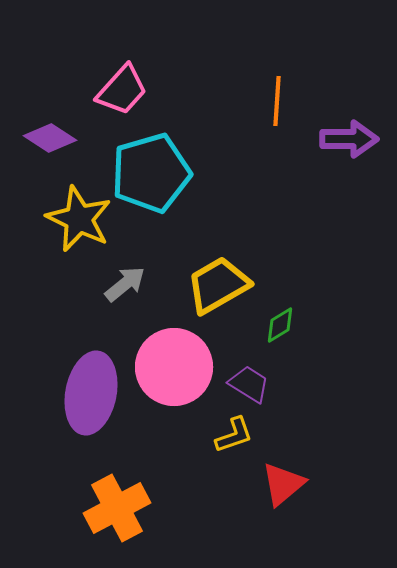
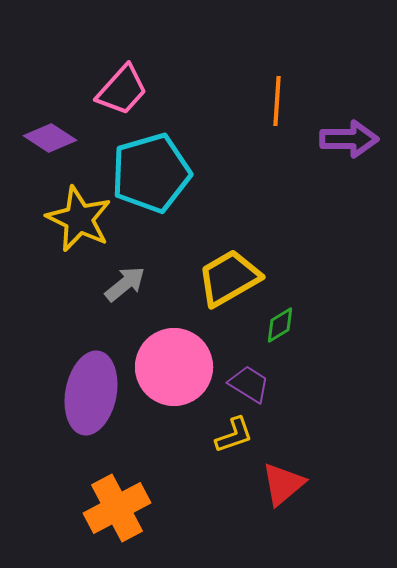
yellow trapezoid: moved 11 px right, 7 px up
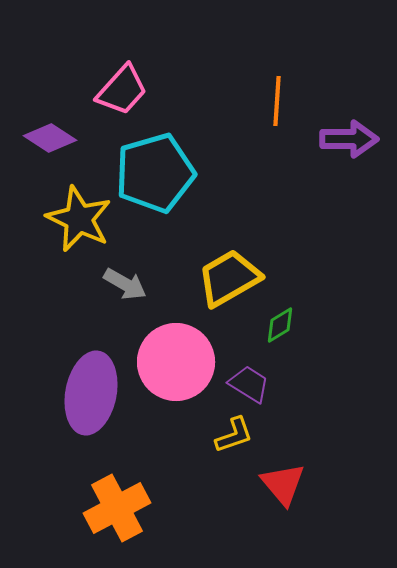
cyan pentagon: moved 4 px right
gray arrow: rotated 69 degrees clockwise
pink circle: moved 2 px right, 5 px up
red triangle: rotated 30 degrees counterclockwise
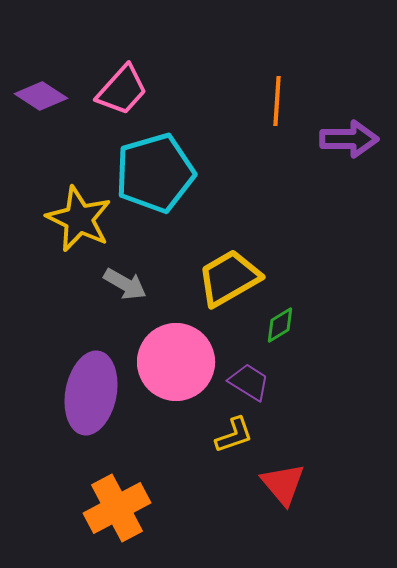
purple diamond: moved 9 px left, 42 px up
purple trapezoid: moved 2 px up
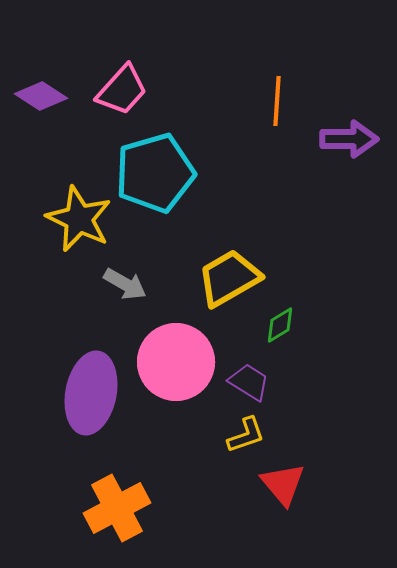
yellow L-shape: moved 12 px right
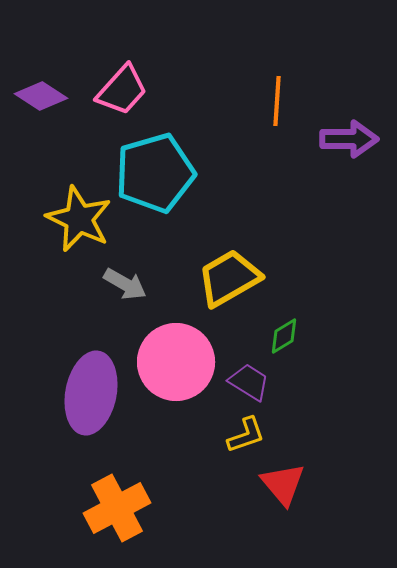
green diamond: moved 4 px right, 11 px down
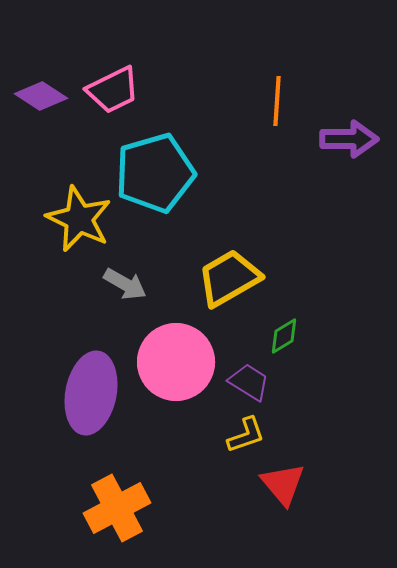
pink trapezoid: moved 9 px left; rotated 22 degrees clockwise
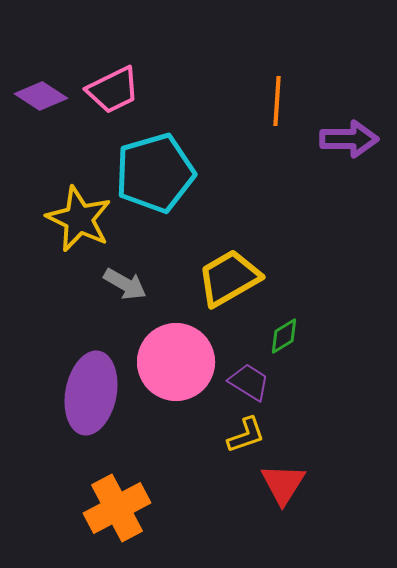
red triangle: rotated 12 degrees clockwise
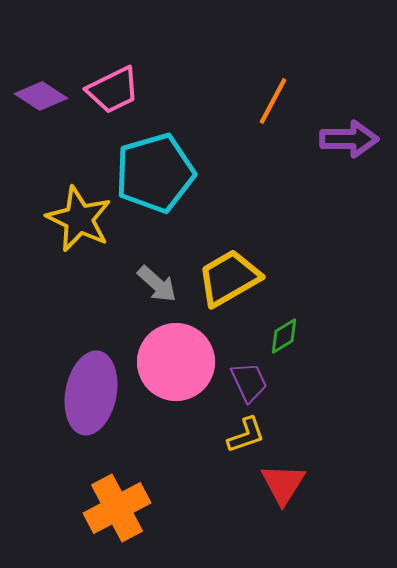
orange line: moved 4 px left; rotated 24 degrees clockwise
gray arrow: moved 32 px right; rotated 12 degrees clockwise
purple trapezoid: rotated 33 degrees clockwise
